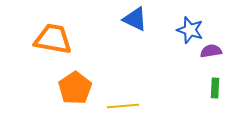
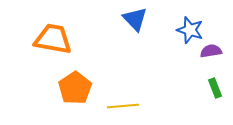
blue triangle: rotated 20 degrees clockwise
green rectangle: rotated 24 degrees counterclockwise
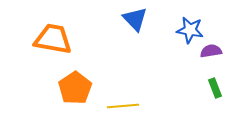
blue star: rotated 8 degrees counterclockwise
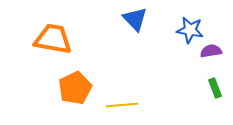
orange pentagon: rotated 8 degrees clockwise
yellow line: moved 1 px left, 1 px up
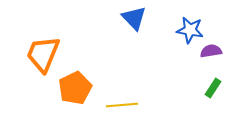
blue triangle: moved 1 px left, 1 px up
orange trapezoid: moved 10 px left, 15 px down; rotated 78 degrees counterclockwise
green rectangle: moved 2 px left; rotated 54 degrees clockwise
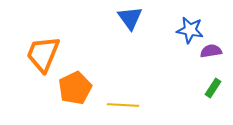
blue triangle: moved 4 px left; rotated 8 degrees clockwise
yellow line: moved 1 px right; rotated 8 degrees clockwise
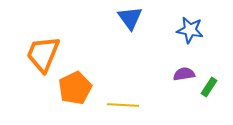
purple semicircle: moved 27 px left, 23 px down
green rectangle: moved 4 px left, 1 px up
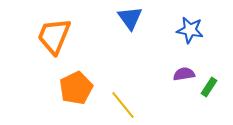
orange trapezoid: moved 11 px right, 18 px up
orange pentagon: moved 1 px right
yellow line: rotated 48 degrees clockwise
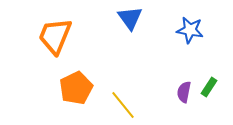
orange trapezoid: moved 1 px right
purple semicircle: moved 18 px down; rotated 70 degrees counterclockwise
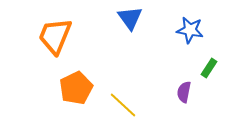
green rectangle: moved 19 px up
yellow line: rotated 8 degrees counterclockwise
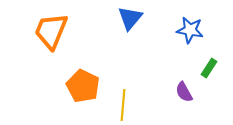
blue triangle: rotated 16 degrees clockwise
orange trapezoid: moved 4 px left, 5 px up
orange pentagon: moved 7 px right, 2 px up; rotated 20 degrees counterclockwise
purple semicircle: rotated 40 degrees counterclockwise
yellow line: rotated 52 degrees clockwise
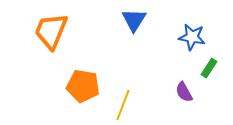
blue triangle: moved 4 px right, 2 px down; rotated 8 degrees counterclockwise
blue star: moved 2 px right, 7 px down
orange pentagon: rotated 16 degrees counterclockwise
yellow line: rotated 16 degrees clockwise
